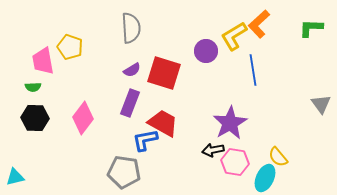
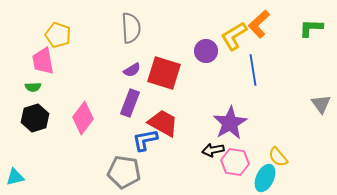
yellow pentagon: moved 12 px left, 12 px up
black hexagon: rotated 20 degrees counterclockwise
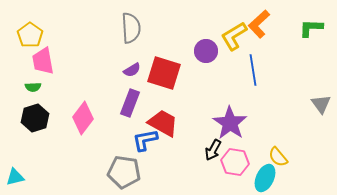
yellow pentagon: moved 28 px left; rotated 15 degrees clockwise
purple star: rotated 8 degrees counterclockwise
black arrow: rotated 50 degrees counterclockwise
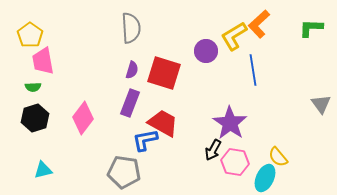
purple semicircle: rotated 42 degrees counterclockwise
cyan triangle: moved 28 px right, 7 px up
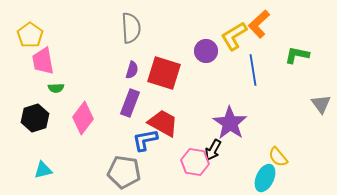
green L-shape: moved 14 px left, 27 px down; rotated 10 degrees clockwise
green semicircle: moved 23 px right, 1 px down
pink hexagon: moved 40 px left
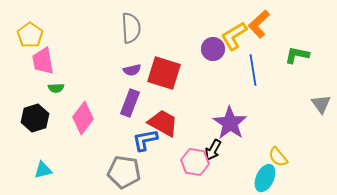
purple circle: moved 7 px right, 2 px up
purple semicircle: rotated 60 degrees clockwise
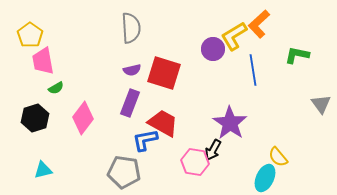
green semicircle: rotated 28 degrees counterclockwise
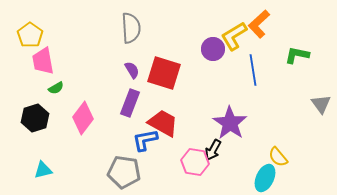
purple semicircle: rotated 108 degrees counterclockwise
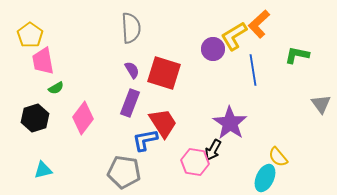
red trapezoid: rotated 28 degrees clockwise
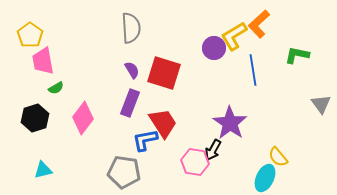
purple circle: moved 1 px right, 1 px up
